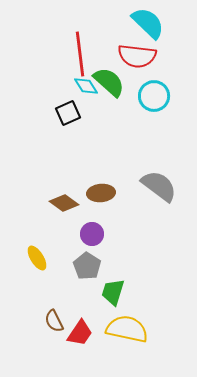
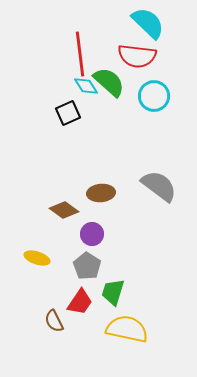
brown diamond: moved 7 px down
yellow ellipse: rotated 40 degrees counterclockwise
red trapezoid: moved 31 px up
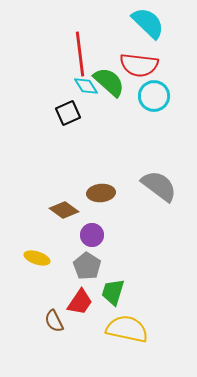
red semicircle: moved 2 px right, 9 px down
purple circle: moved 1 px down
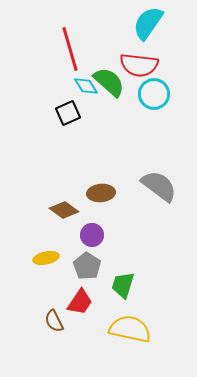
cyan semicircle: rotated 99 degrees counterclockwise
red line: moved 10 px left, 5 px up; rotated 9 degrees counterclockwise
cyan circle: moved 2 px up
yellow ellipse: moved 9 px right; rotated 30 degrees counterclockwise
green trapezoid: moved 10 px right, 7 px up
yellow semicircle: moved 3 px right
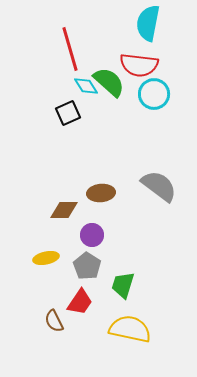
cyan semicircle: rotated 24 degrees counterclockwise
brown diamond: rotated 36 degrees counterclockwise
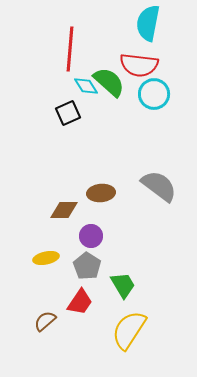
red line: rotated 21 degrees clockwise
purple circle: moved 1 px left, 1 px down
green trapezoid: rotated 132 degrees clockwise
brown semicircle: moved 9 px left; rotated 75 degrees clockwise
yellow semicircle: moved 1 px left, 1 px down; rotated 69 degrees counterclockwise
